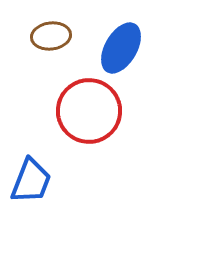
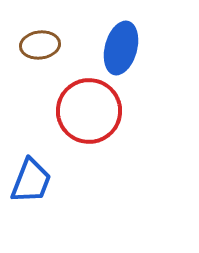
brown ellipse: moved 11 px left, 9 px down
blue ellipse: rotated 15 degrees counterclockwise
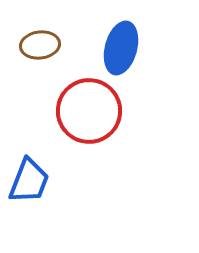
blue trapezoid: moved 2 px left
